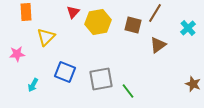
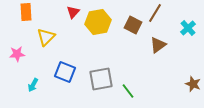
brown square: rotated 12 degrees clockwise
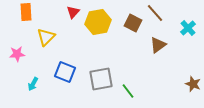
brown line: rotated 72 degrees counterclockwise
brown square: moved 2 px up
cyan arrow: moved 1 px up
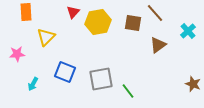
brown square: rotated 18 degrees counterclockwise
cyan cross: moved 3 px down
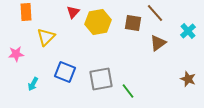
brown triangle: moved 2 px up
pink star: moved 1 px left
brown star: moved 5 px left, 5 px up
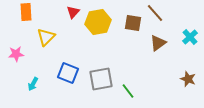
cyan cross: moved 2 px right, 6 px down
blue square: moved 3 px right, 1 px down
